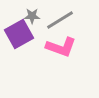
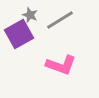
gray star: moved 2 px left, 1 px up; rotated 21 degrees clockwise
pink L-shape: moved 18 px down
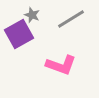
gray star: moved 2 px right
gray line: moved 11 px right, 1 px up
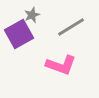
gray star: rotated 28 degrees clockwise
gray line: moved 8 px down
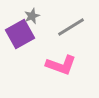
gray star: moved 1 px down
purple square: moved 1 px right
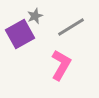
gray star: moved 3 px right
pink L-shape: rotated 80 degrees counterclockwise
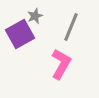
gray line: rotated 36 degrees counterclockwise
pink L-shape: moved 1 px up
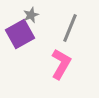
gray star: moved 4 px left, 1 px up
gray line: moved 1 px left, 1 px down
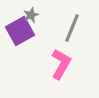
gray line: moved 2 px right
purple square: moved 3 px up
